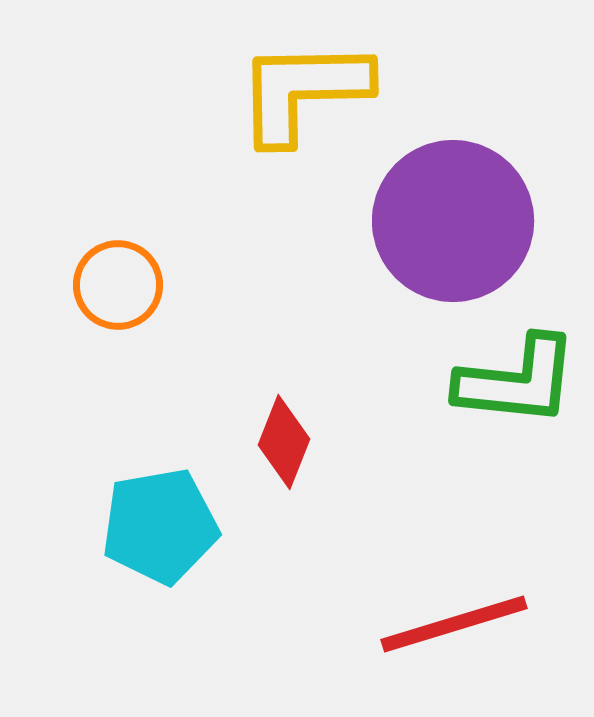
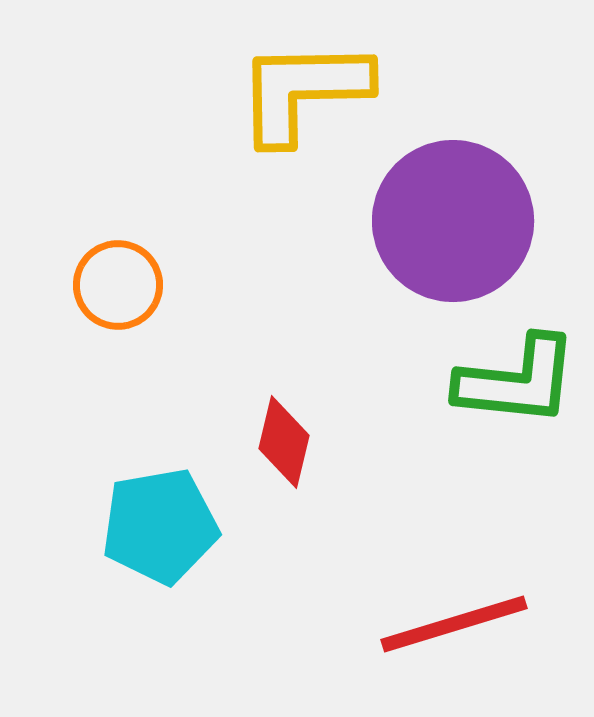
red diamond: rotated 8 degrees counterclockwise
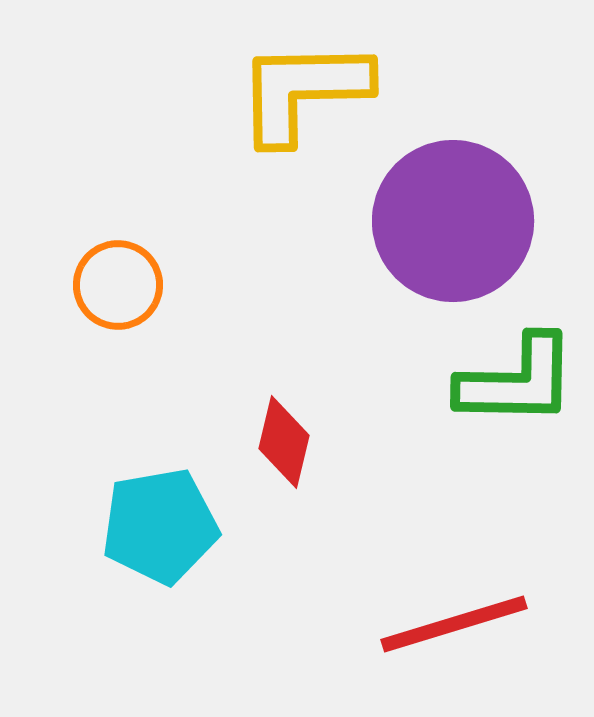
green L-shape: rotated 5 degrees counterclockwise
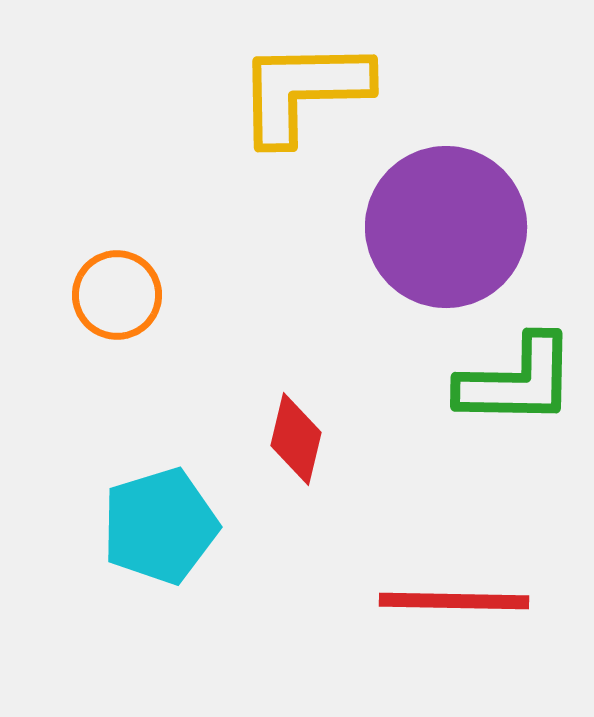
purple circle: moved 7 px left, 6 px down
orange circle: moved 1 px left, 10 px down
red diamond: moved 12 px right, 3 px up
cyan pentagon: rotated 7 degrees counterclockwise
red line: moved 23 px up; rotated 18 degrees clockwise
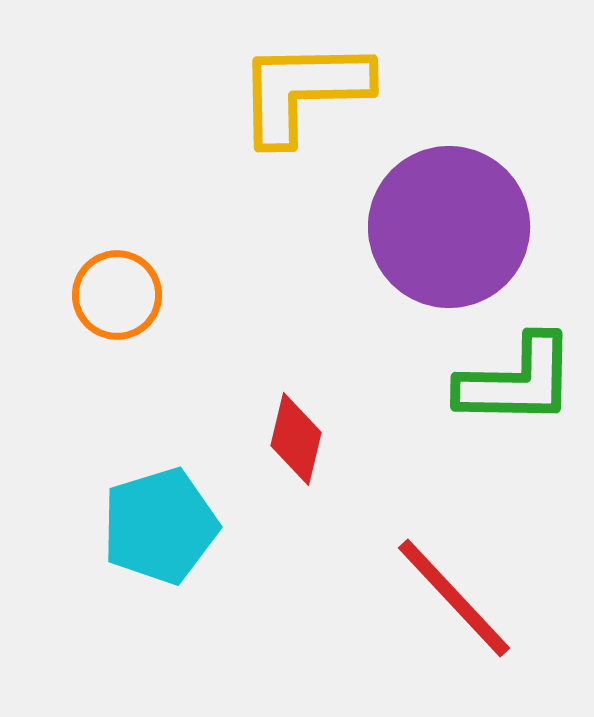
purple circle: moved 3 px right
red line: moved 3 px up; rotated 46 degrees clockwise
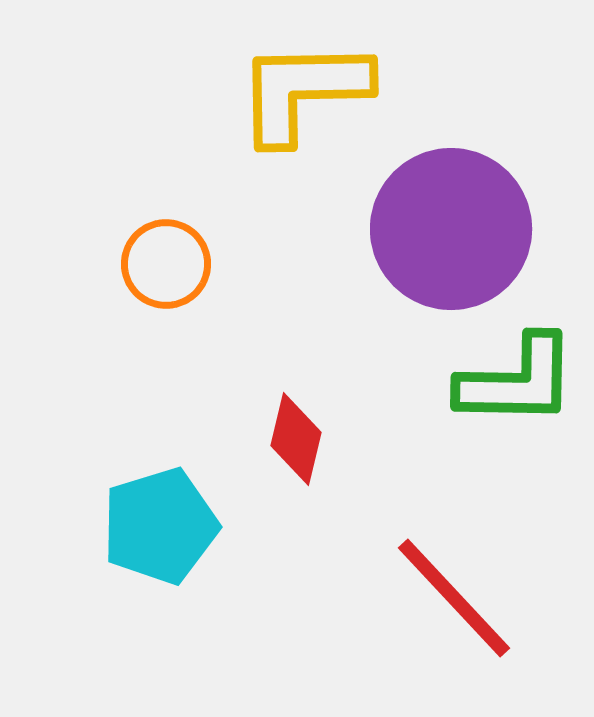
purple circle: moved 2 px right, 2 px down
orange circle: moved 49 px right, 31 px up
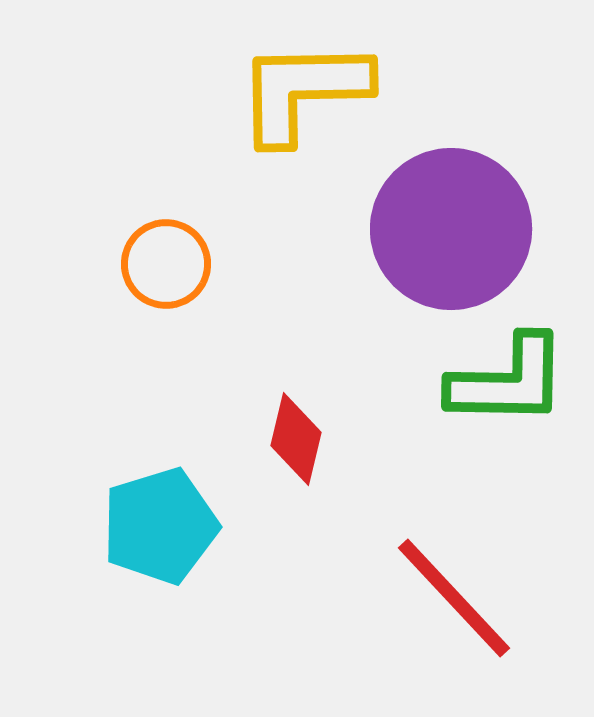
green L-shape: moved 9 px left
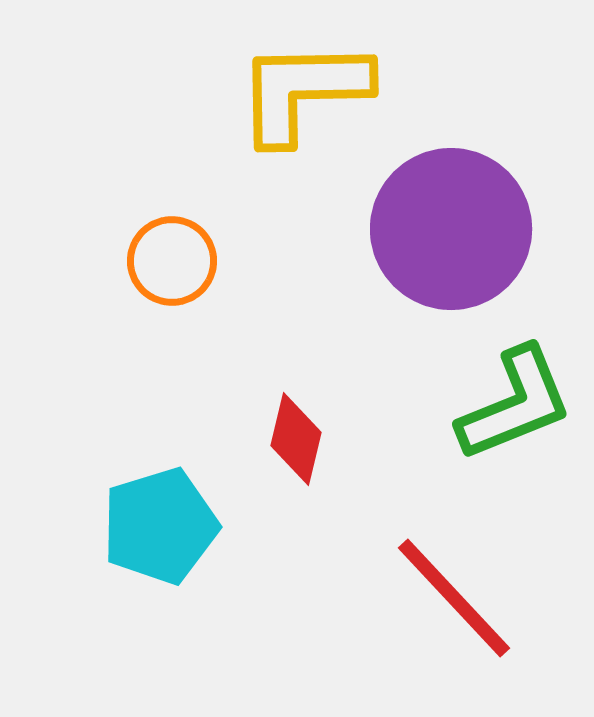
orange circle: moved 6 px right, 3 px up
green L-shape: moved 7 px right, 23 px down; rotated 23 degrees counterclockwise
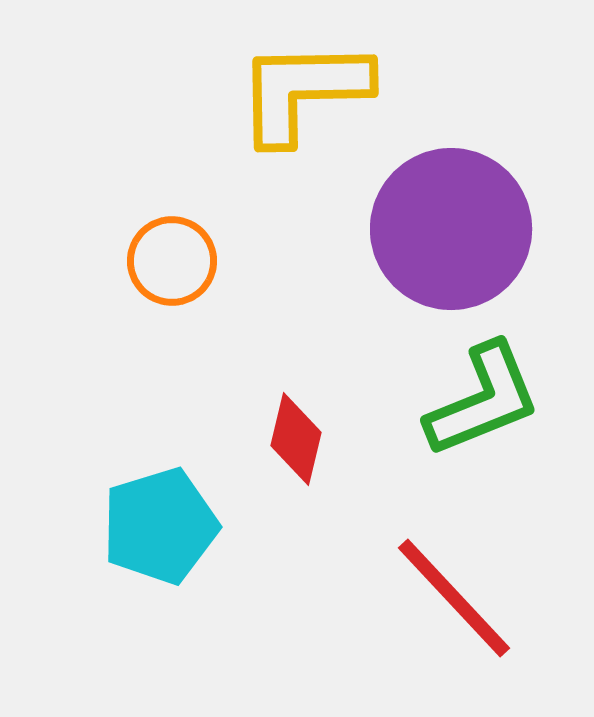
green L-shape: moved 32 px left, 4 px up
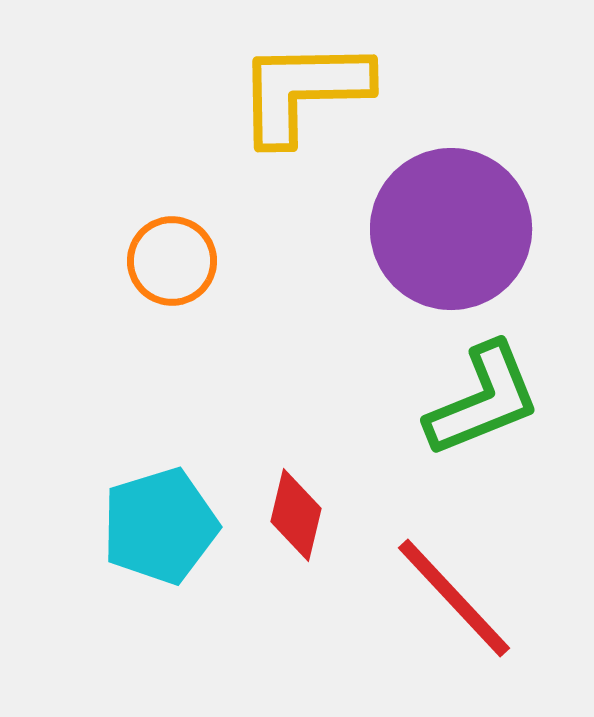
red diamond: moved 76 px down
